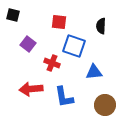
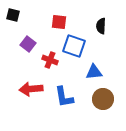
red cross: moved 2 px left, 3 px up
brown circle: moved 2 px left, 6 px up
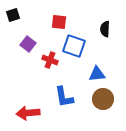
black square: rotated 32 degrees counterclockwise
black semicircle: moved 4 px right, 3 px down
blue triangle: moved 3 px right, 2 px down
red arrow: moved 3 px left, 24 px down
